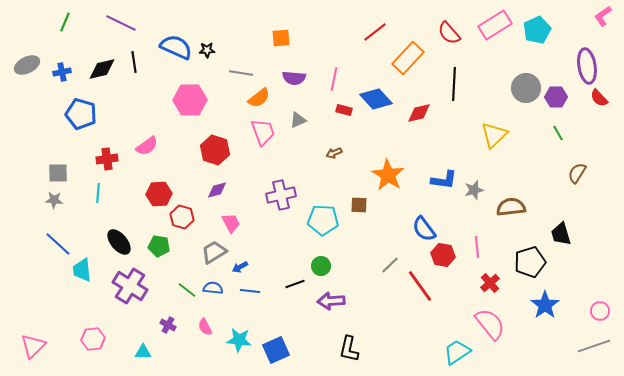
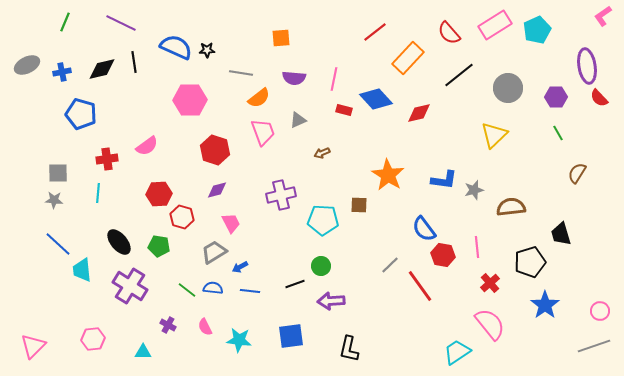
black line at (454, 84): moved 5 px right, 9 px up; rotated 48 degrees clockwise
gray circle at (526, 88): moved 18 px left
brown arrow at (334, 153): moved 12 px left
blue square at (276, 350): moved 15 px right, 14 px up; rotated 16 degrees clockwise
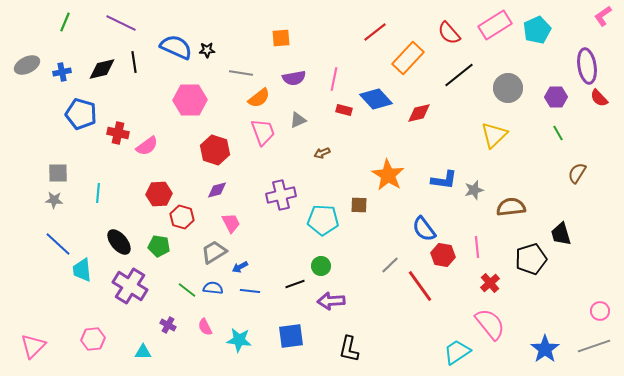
purple semicircle at (294, 78): rotated 15 degrees counterclockwise
red cross at (107, 159): moved 11 px right, 26 px up; rotated 20 degrees clockwise
black pentagon at (530, 262): moved 1 px right, 3 px up
blue star at (545, 305): moved 44 px down
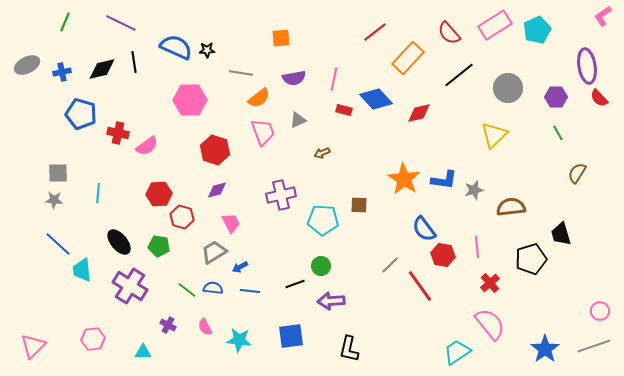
orange star at (388, 175): moved 16 px right, 4 px down
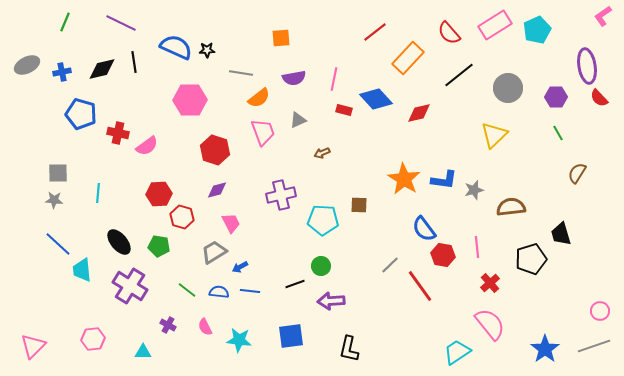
blue semicircle at (213, 288): moved 6 px right, 4 px down
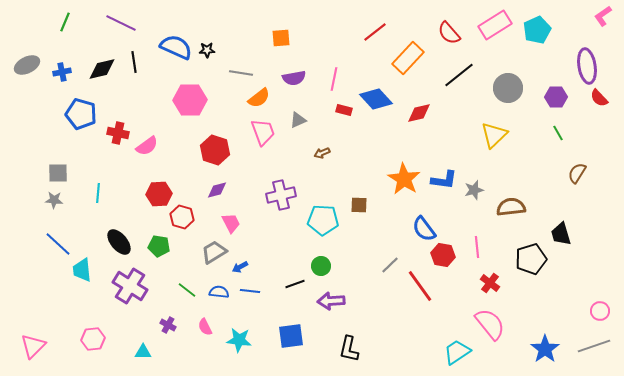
red cross at (490, 283): rotated 12 degrees counterclockwise
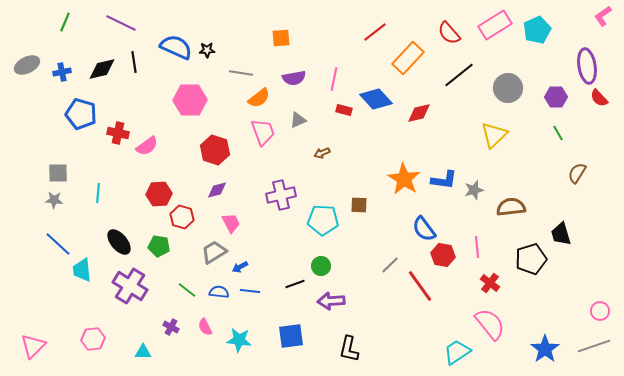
purple cross at (168, 325): moved 3 px right, 2 px down
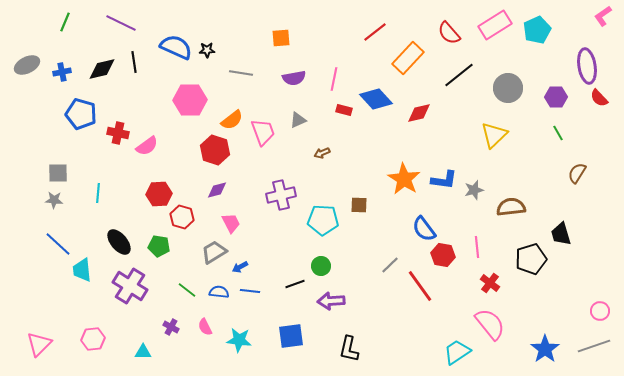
orange semicircle at (259, 98): moved 27 px left, 22 px down
pink triangle at (33, 346): moved 6 px right, 2 px up
